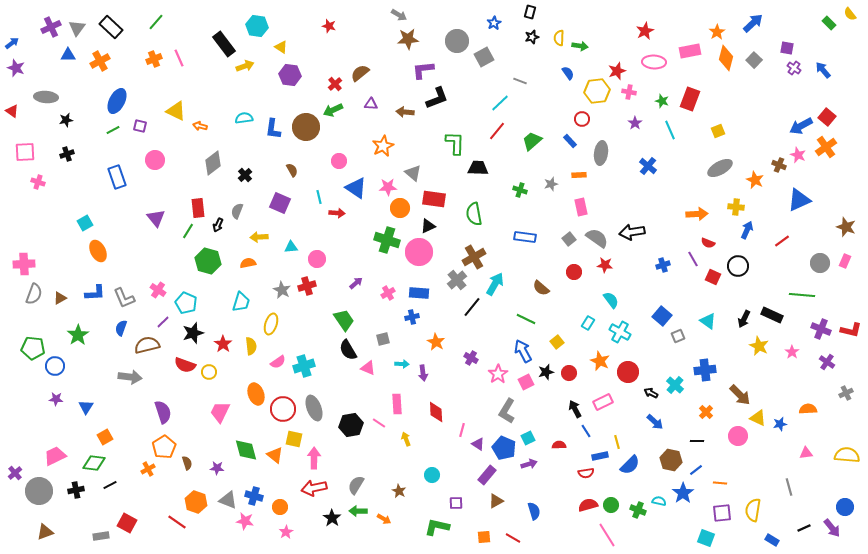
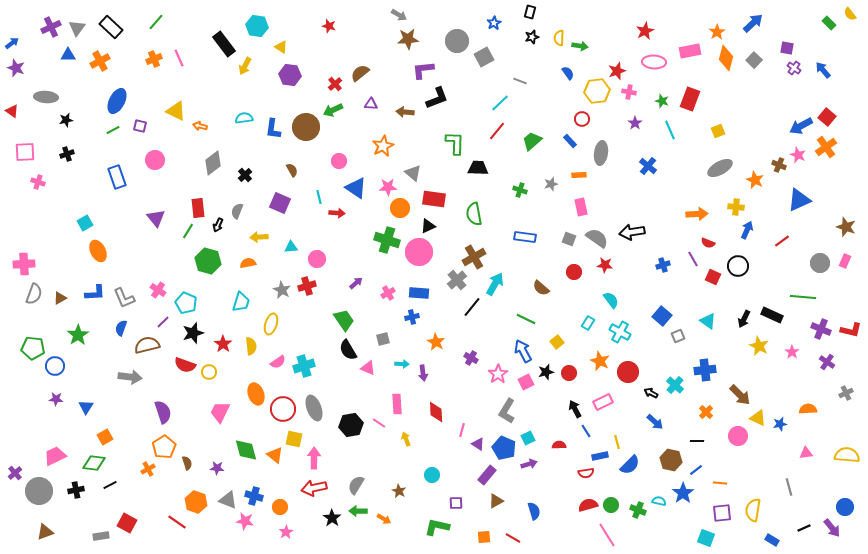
yellow arrow at (245, 66): rotated 138 degrees clockwise
gray square at (569, 239): rotated 32 degrees counterclockwise
green line at (802, 295): moved 1 px right, 2 px down
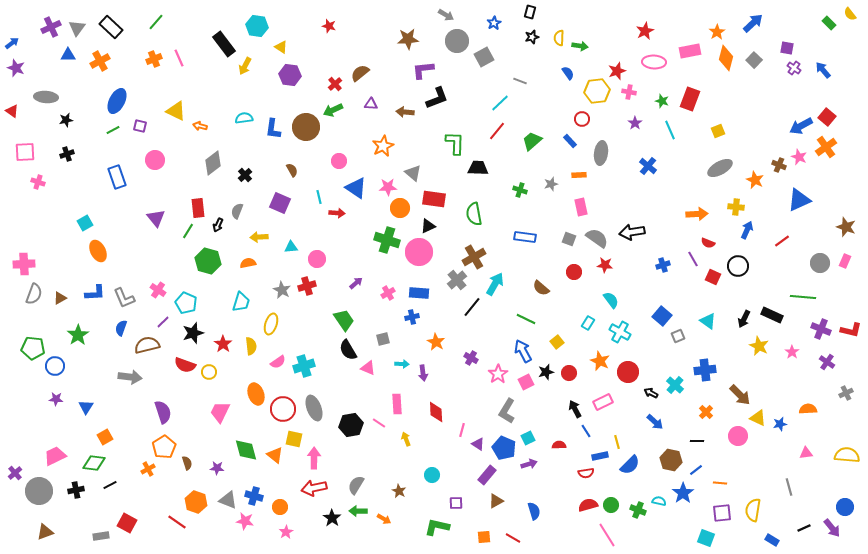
gray arrow at (399, 15): moved 47 px right
pink star at (798, 155): moved 1 px right, 2 px down
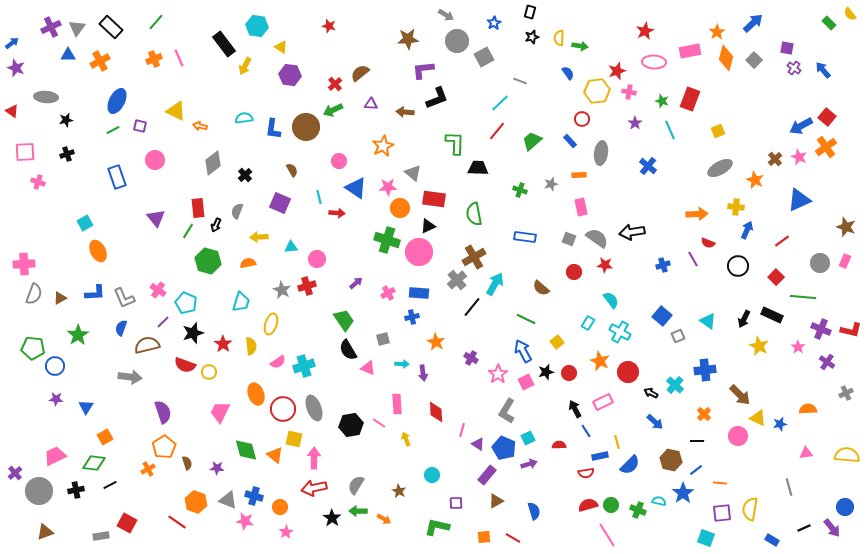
brown cross at (779, 165): moved 4 px left, 6 px up; rotated 24 degrees clockwise
black arrow at (218, 225): moved 2 px left
red square at (713, 277): moved 63 px right; rotated 21 degrees clockwise
pink star at (792, 352): moved 6 px right, 5 px up
orange cross at (706, 412): moved 2 px left, 2 px down
yellow semicircle at (753, 510): moved 3 px left, 1 px up
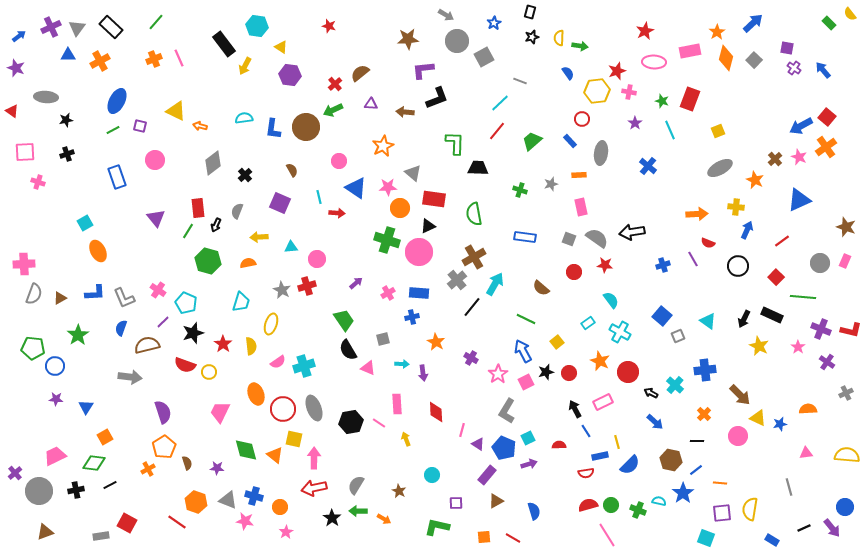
blue arrow at (12, 43): moved 7 px right, 7 px up
cyan rectangle at (588, 323): rotated 24 degrees clockwise
black hexagon at (351, 425): moved 3 px up
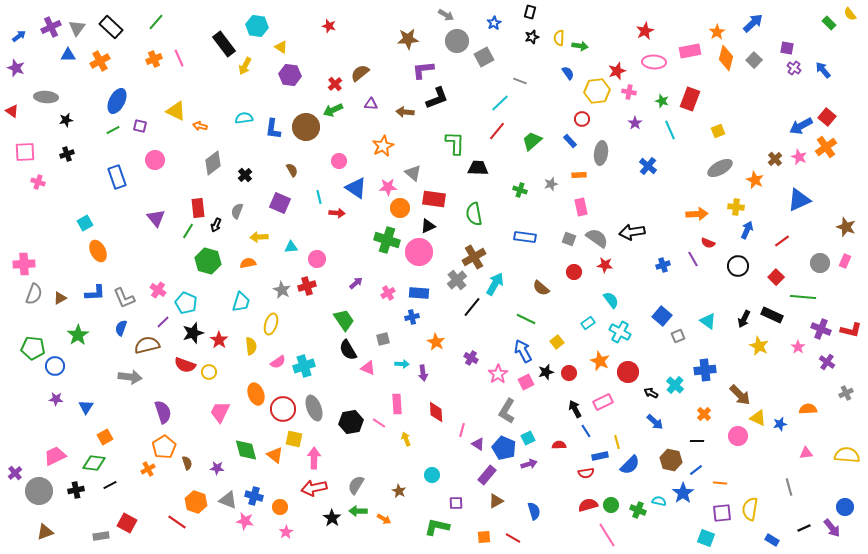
red star at (223, 344): moved 4 px left, 4 px up
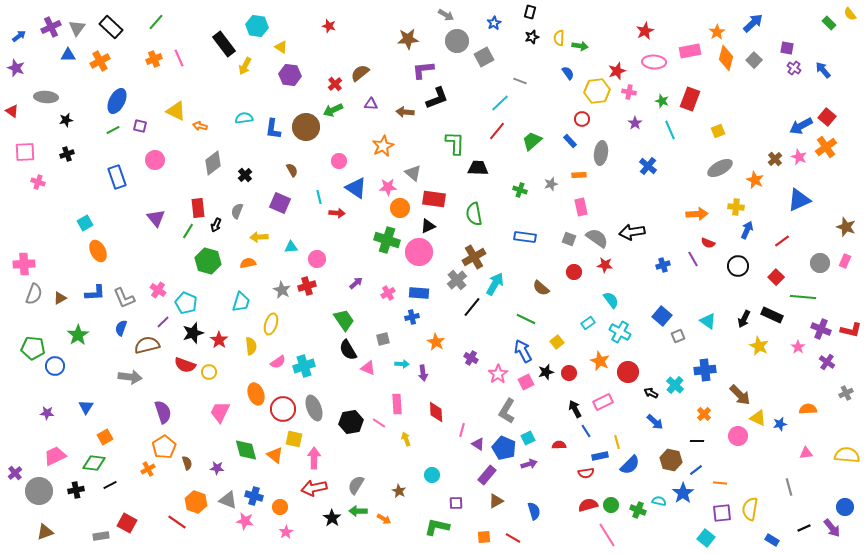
purple star at (56, 399): moved 9 px left, 14 px down
cyan square at (706, 538): rotated 18 degrees clockwise
